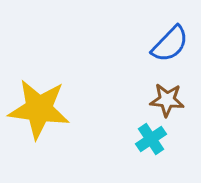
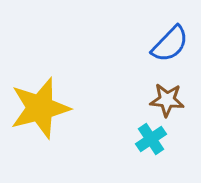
yellow star: moved 1 px right, 1 px up; rotated 22 degrees counterclockwise
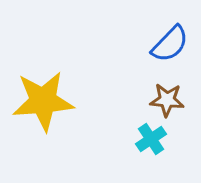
yellow star: moved 3 px right, 7 px up; rotated 10 degrees clockwise
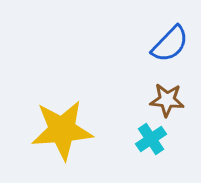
yellow star: moved 19 px right, 29 px down
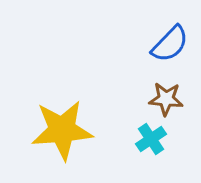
brown star: moved 1 px left, 1 px up
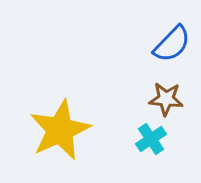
blue semicircle: moved 2 px right
yellow star: moved 2 px left; rotated 20 degrees counterclockwise
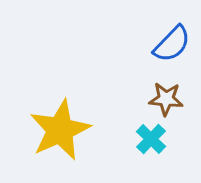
cyan cross: rotated 12 degrees counterclockwise
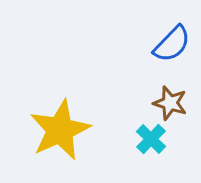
brown star: moved 4 px right, 4 px down; rotated 12 degrees clockwise
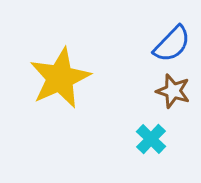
brown star: moved 3 px right, 12 px up
yellow star: moved 52 px up
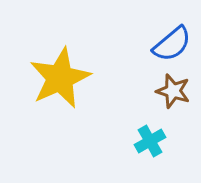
blue semicircle: rotated 6 degrees clockwise
cyan cross: moved 1 px left, 2 px down; rotated 16 degrees clockwise
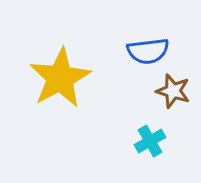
blue semicircle: moved 24 px left, 7 px down; rotated 33 degrees clockwise
yellow star: rotated 4 degrees counterclockwise
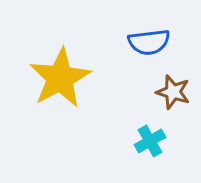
blue semicircle: moved 1 px right, 9 px up
brown star: moved 1 px down
